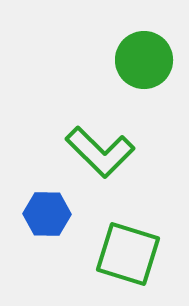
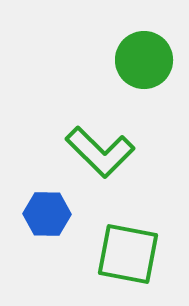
green square: rotated 6 degrees counterclockwise
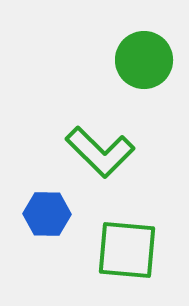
green square: moved 1 px left, 4 px up; rotated 6 degrees counterclockwise
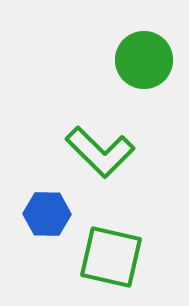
green square: moved 16 px left, 7 px down; rotated 8 degrees clockwise
